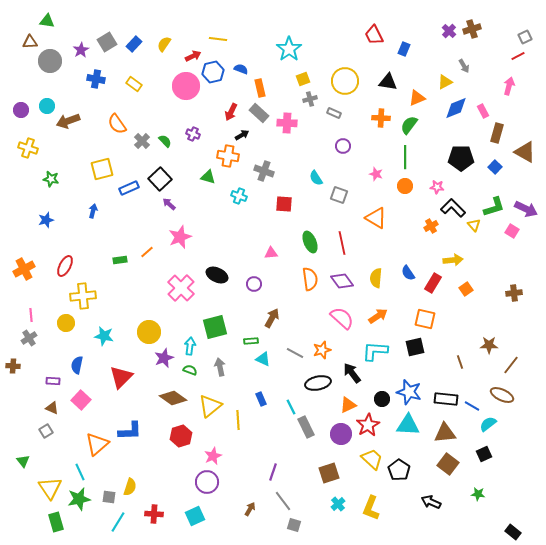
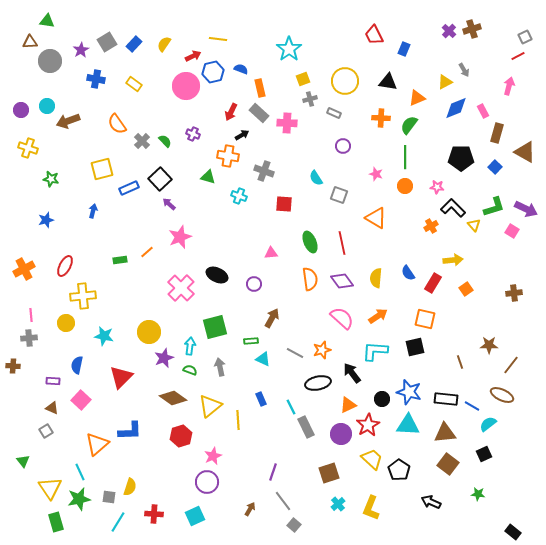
gray arrow at (464, 66): moved 4 px down
gray cross at (29, 338): rotated 28 degrees clockwise
gray square at (294, 525): rotated 24 degrees clockwise
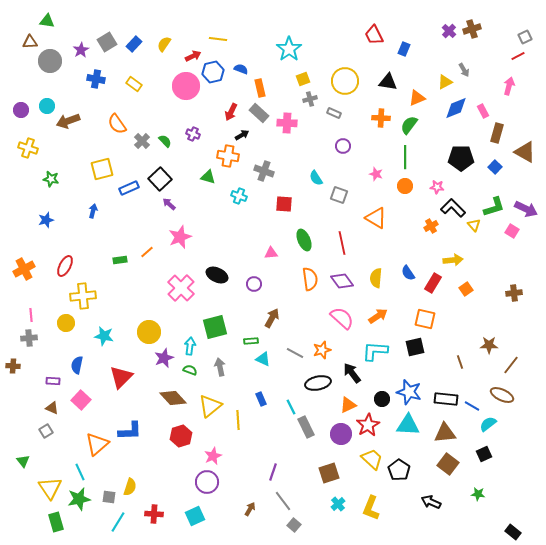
green ellipse at (310, 242): moved 6 px left, 2 px up
brown diamond at (173, 398): rotated 12 degrees clockwise
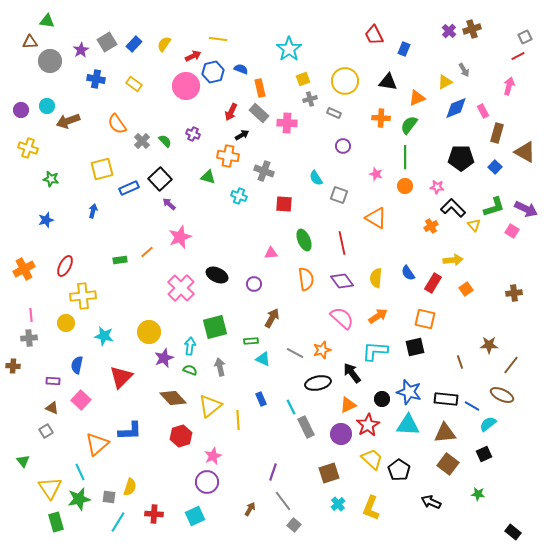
orange semicircle at (310, 279): moved 4 px left
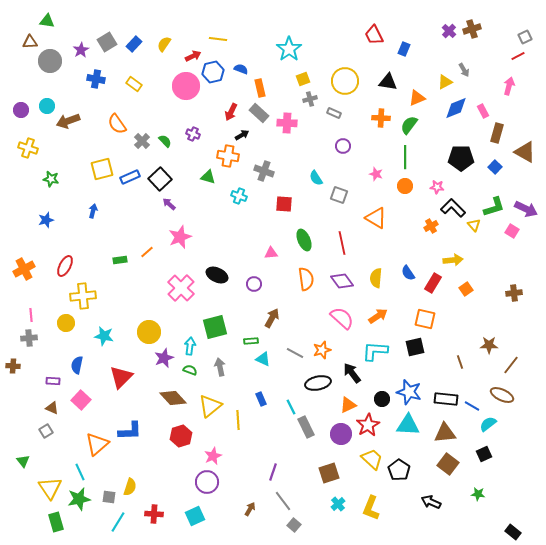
blue rectangle at (129, 188): moved 1 px right, 11 px up
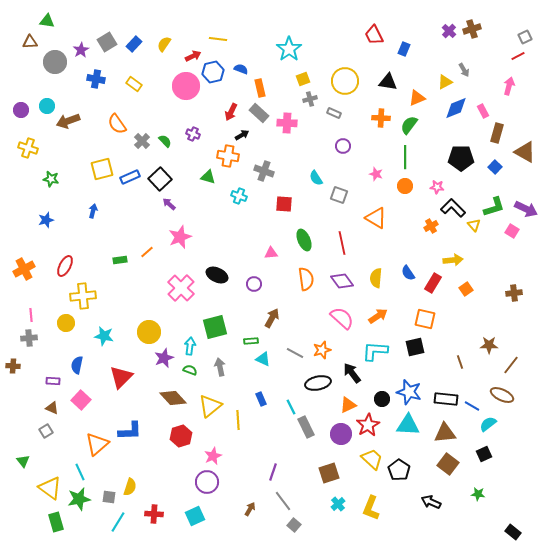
gray circle at (50, 61): moved 5 px right, 1 px down
yellow triangle at (50, 488): rotated 20 degrees counterclockwise
